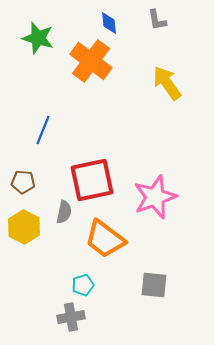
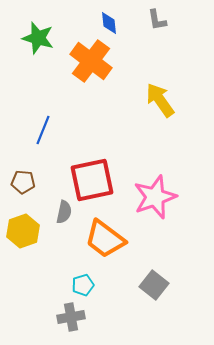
yellow arrow: moved 7 px left, 17 px down
yellow hexagon: moved 1 px left, 4 px down; rotated 12 degrees clockwise
gray square: rotated 32 degrees clockwise
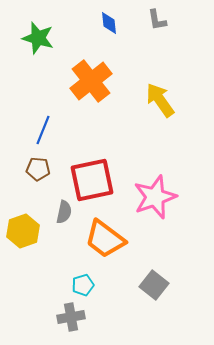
orange cross: moved 20 px down; rotated 15 degrees clockwise
brown pentagon: moved 15 px right, 13 px up
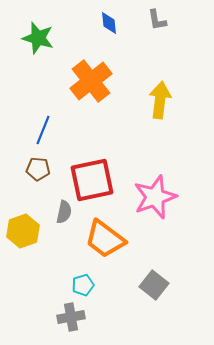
yellow arrow: rotated 42 degrees clockwise
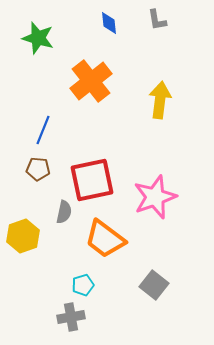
yellow hexagon: moved 5 px down
